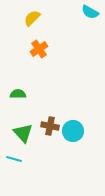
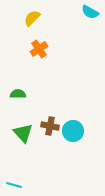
cyan line: moved 26 px down
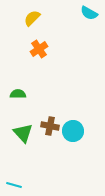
cyan semicircle: moved 1 px left, 1 px down
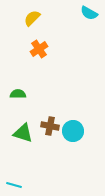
green triangle: rotated 30 degrees counterclockwise
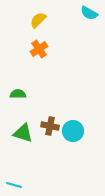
yellow semicircle: moved 6 px right, 2 px down
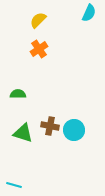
cyan semicircle: rotated 96 degrees counterclockwise
cyan circle: moved 1 px right, 1 px up
